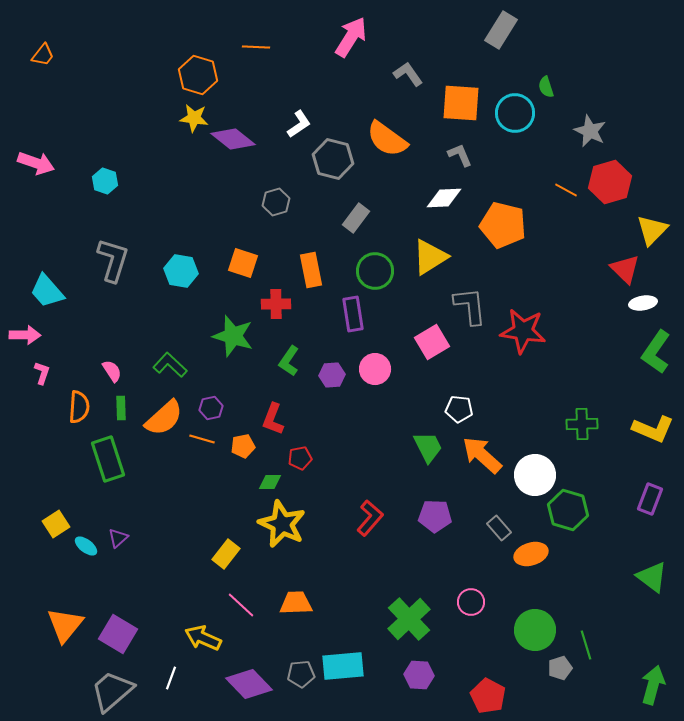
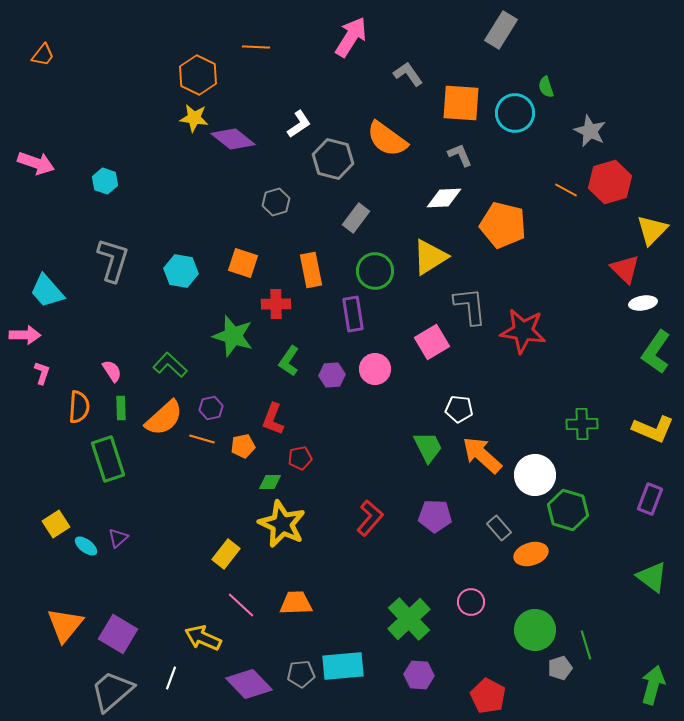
orange hexagon at (198, 75): rotated 9 degrees clockwise
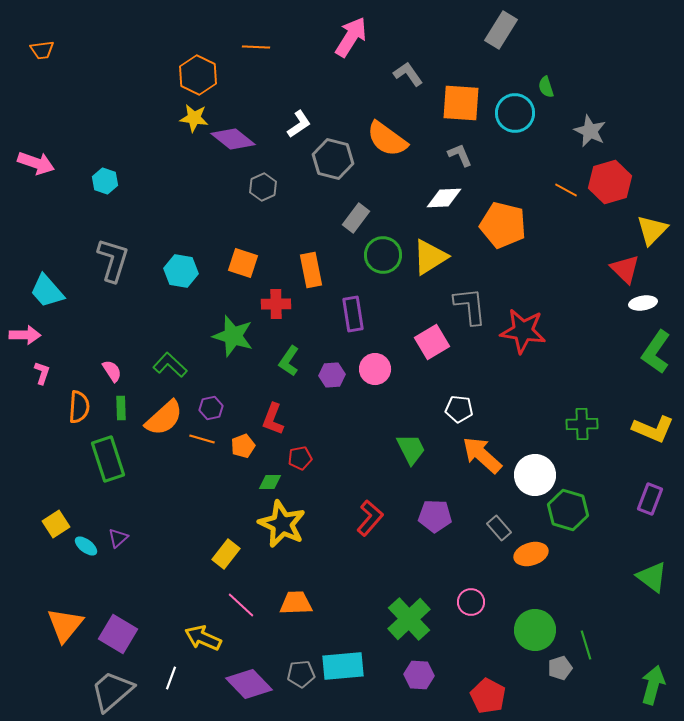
orange trapezoid at (43, 55): moved 1 px left, 5 px up; rotated 45 degrees clockwise
gray hexagon at (276, 202): moved 13 px left, 15 px up; rotated 8 degrees counterclockwise
green circle at (375, 271): moved 8 px right, 16 px up
orange pentagon at (243, 446): rotated 10 degrees counterclockwise
green trapezoid at (428, 447): moved 17 px left, 2 px down
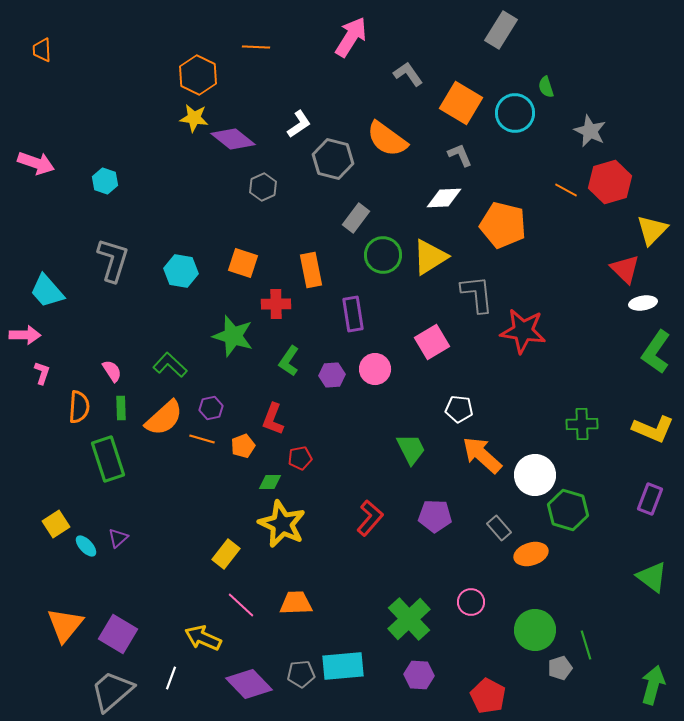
orange trapezoid at (42, 50): rotated 95 degrees clockwise
orange square at (461, 103): rotated 27 degrees clockwise
gray L-shape at (470, 306): moved 7 px right, 12 px up
cyan ellipse at (86, 546): rotated 10 degrees clockwise
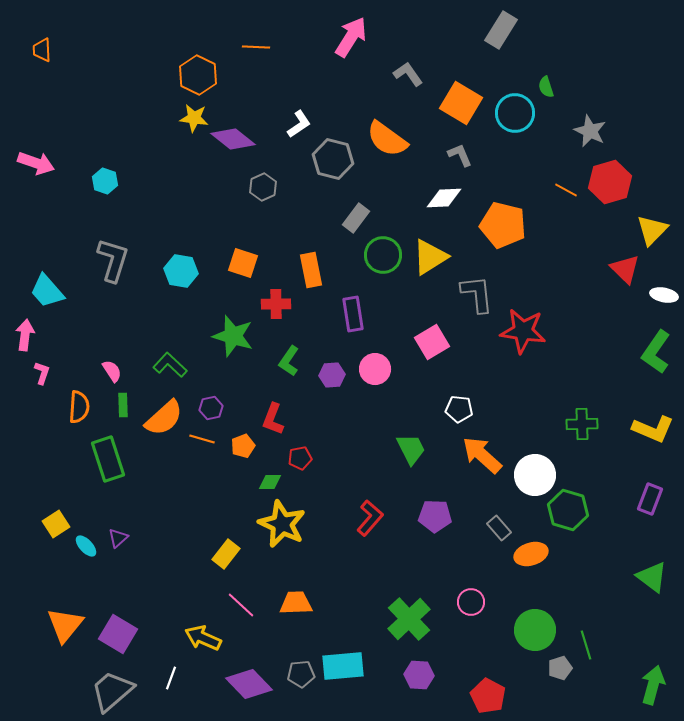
white ellipse at (643, 303): moved 21 px right, 8 px up; rotated 20 degrees clockwise
pink arrow at (25, 335): rotated 84 degrees counterclockwise
green rectangle at (121, 408): moved 2 px right, 3 px up
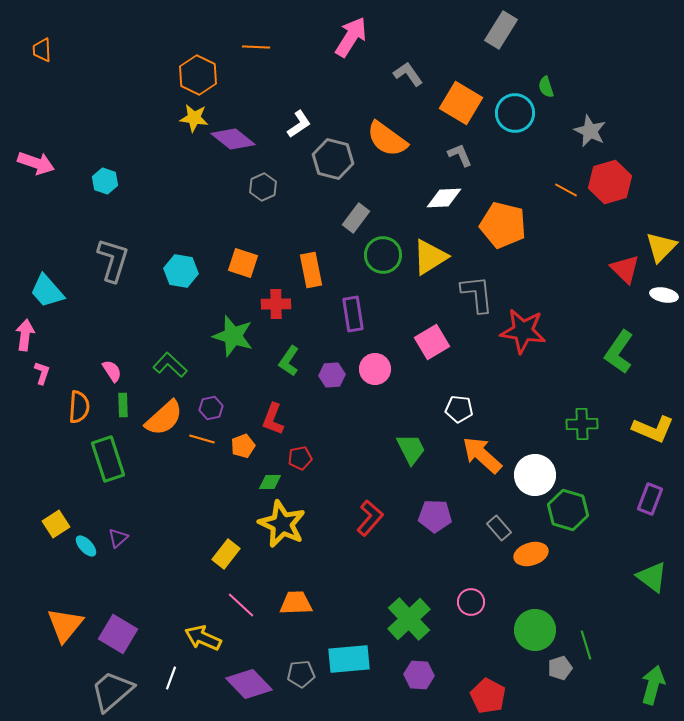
yellow triangle at (652, 230): moved 9 px right, 17 px down
green L-shape at (656, 352): moved 37 px left
cyan rectangle at (343, 666): moved 6 px right, 7 px up
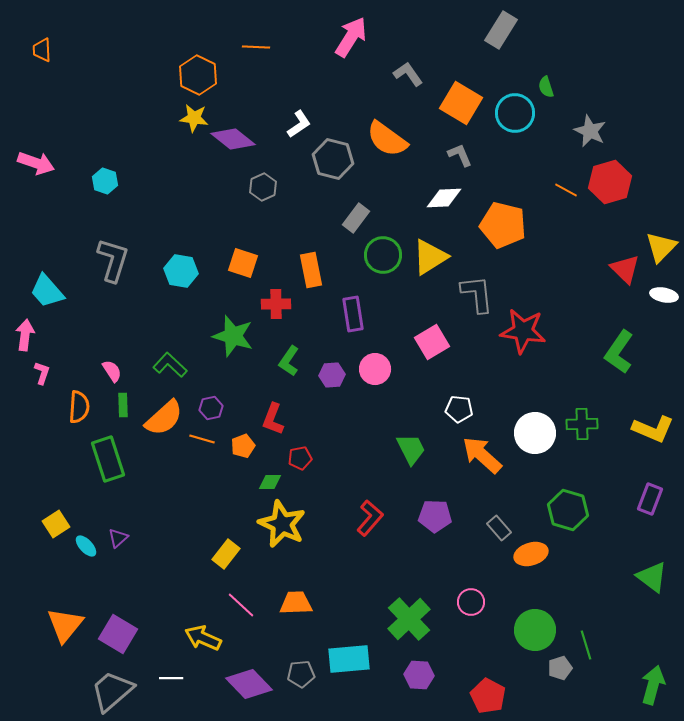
white circle at (535, 475): moved 42 px up
white line at (171, 678): rotated 70 degrees clockwise
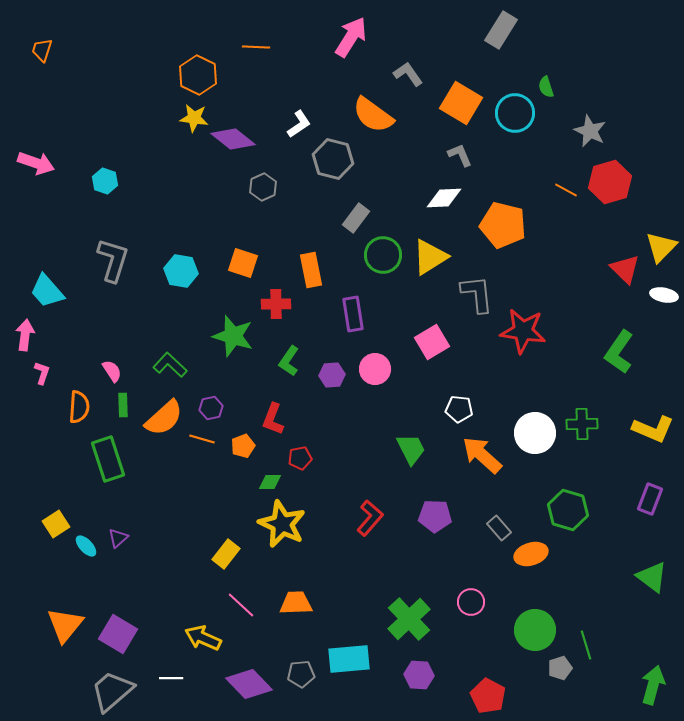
orange trapezoid at (42, 50): rotated 20 degrees clockwise
orange semicircle at (387, 139): moved 14 px left, 24 px up
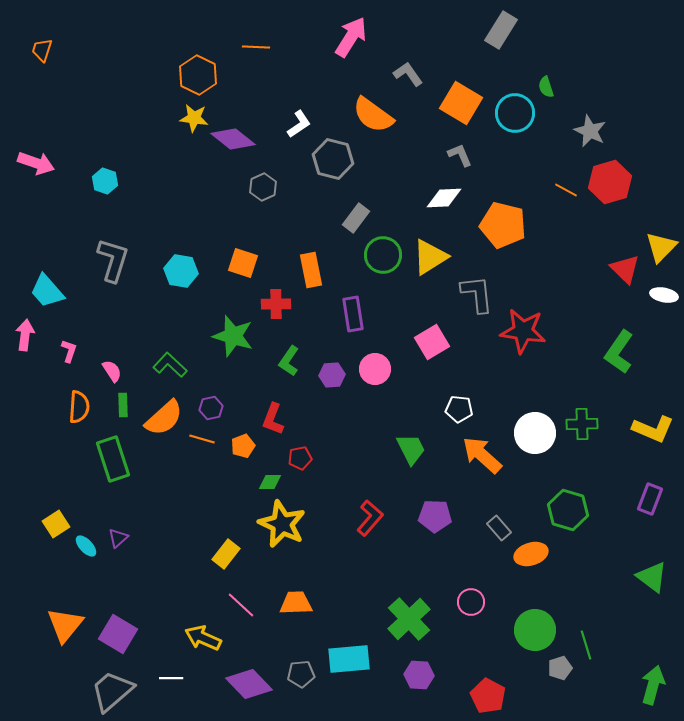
pink L-shape at (42, 373): moved 27 px right, 22 px up
green rectangle at (108, 459): moved 5 px right
